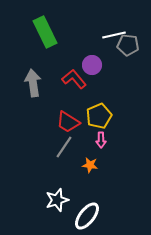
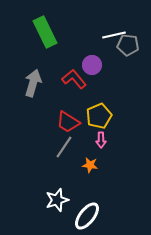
gray arrow: rotated 24 degrees clockwise
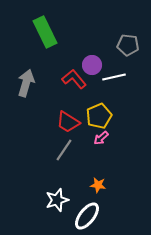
white line: moved 42 px down
gray arrow: moved 7 px left
pink arrow: moved 2 px up; rotated 49 degrees clockwise
gray line: moved 3 px down
orange star: moved 8 px right, 20 px down
